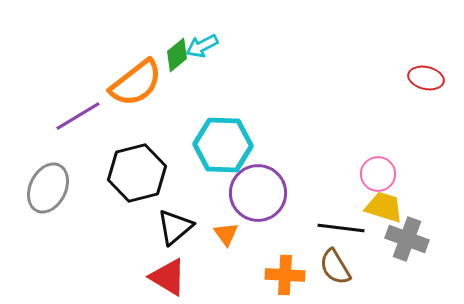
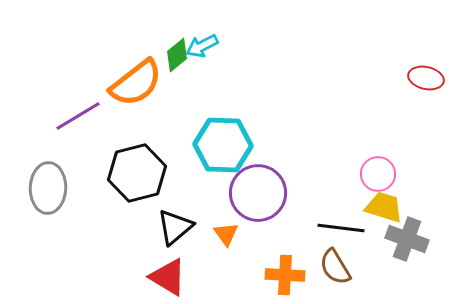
gray ellipse: rotated 24 degrees counterclockwise
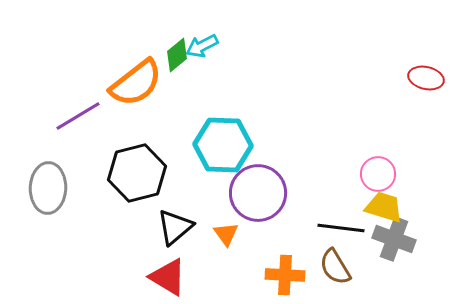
gray cross: moved 13 px left
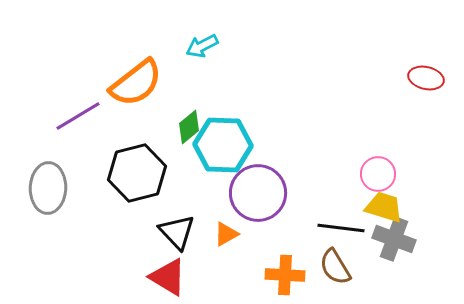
green diamond: moved 12 px right, 72 px down
black triangle: moved 2 px right, 5 px down; rotated 33 degrees counterclockwise
orange triangle: rotated 36 degrees clockwise
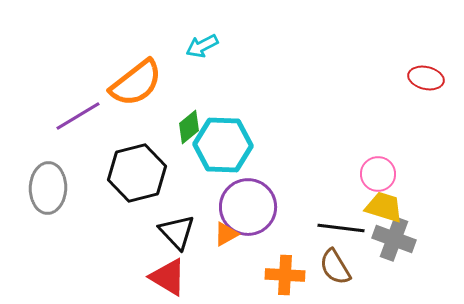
purple circle: moved 10 px left, 14 px down
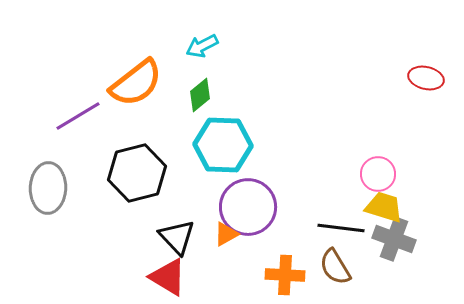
green diamond: moved 11 px right, 32 px up
black triangle: moved 5 px down
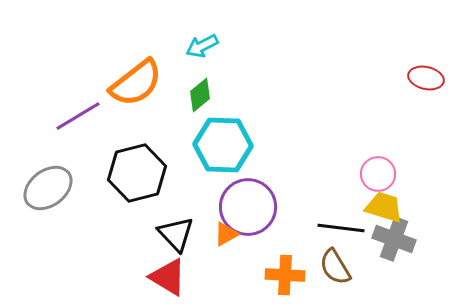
gray ellipse: rotated 51 degrees clockwise
black triangle: moved 1 px left, 3 px up
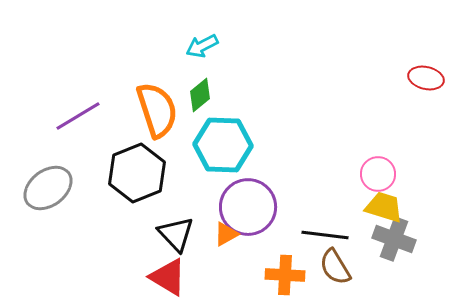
orange semicircle: moved 21 px right, 27 px down; rotated 70 degrees counterclockwise
black hexagon: rotated 8 degrees counterclockwise
black line: moved 16 px left, 7 px down
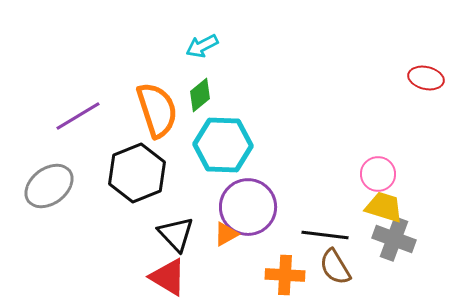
gray ellipse: moved 1 px right, 2 px up
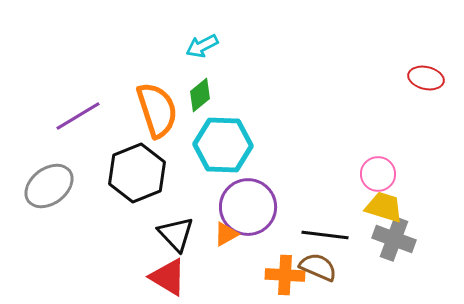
brown semicircle: moved 17 px left; rotated 144 degrees clockwise
